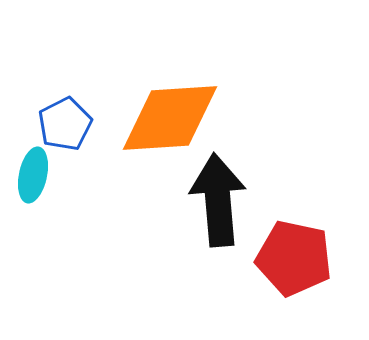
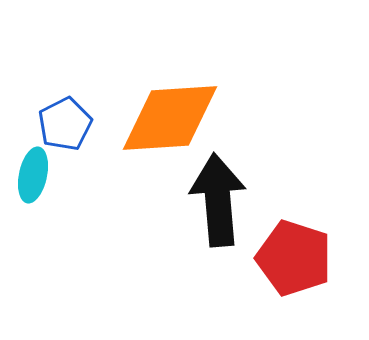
red pentagon: rotated 6 degrees clockwise
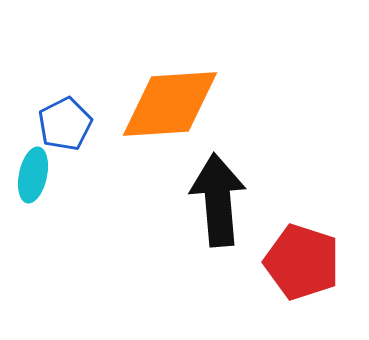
orange diamond: moved 14 px up
red pentagon: moved 8 px right, 4 px down
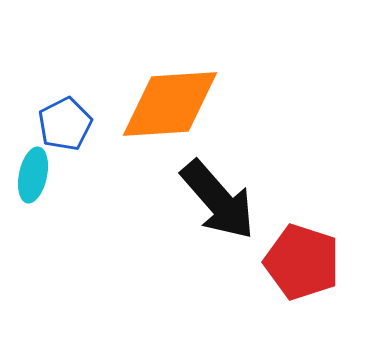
black arrow: rotated 144 degrees clockwise
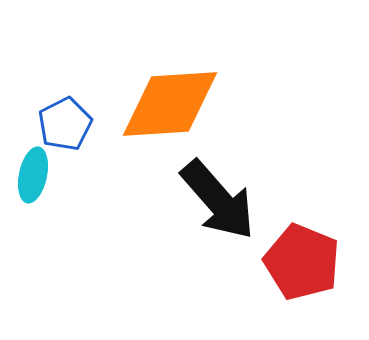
red pentagon: rotated 4 degrees clockwise
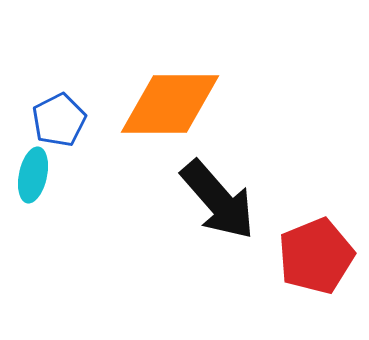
orange diamond: rotated 4 degrees clockwise
blue pentagon: moved 6 px left, 4 px up
red pentagon: moved 14 px right, 6 px up; rotated 28 degrees clockwise
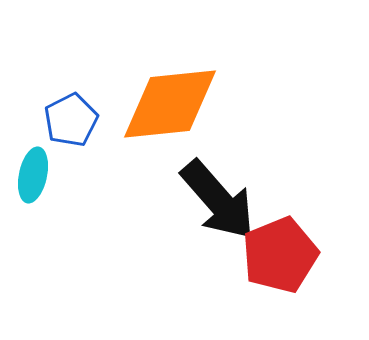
orange diamond: rotated 6 degrees counterclockwise
blue pentagon: moved 12 px right
red pentagon: moved 36 px left, 1 px up
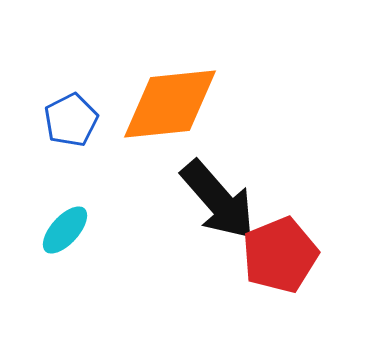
cyan ellipse: moved 32 px right, 55 px down; rotated 30 degrees clockwise
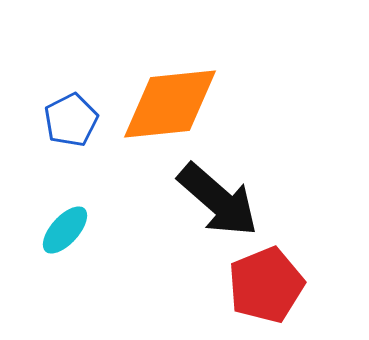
black arrow: rotated 8 degrees counterclockwise
red pentagon: moved 14 px left, 30 px down
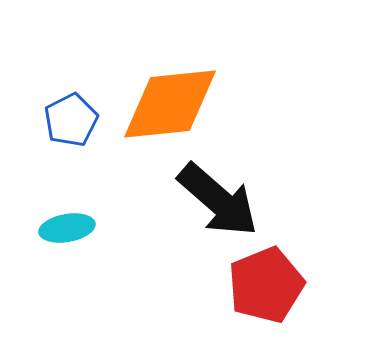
cyan ellipse: moved 2 px right, 2 px up; rotated 38 degrees clockwise
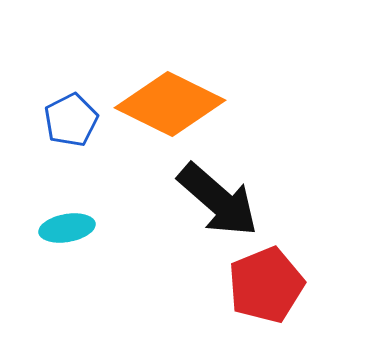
orange diamond: rotated 32 degrees clockwise
